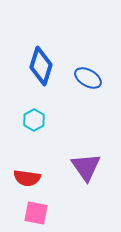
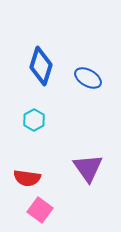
purple triangle: moved 2 px right, 1 px down
pink square: moved 4 px right, 3 px up; rotated 25 degrees clockwise
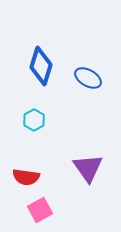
red semicircle: moved 1 px left, 1 px up
pink square: rotated 25 degrees clockwise
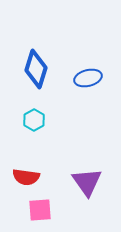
blue diamond: moved 5 px left, 3 px down
blue ellipse: rotated 44 degrees counterclockwise
purple triangle: moved 1 px left, 14 px down
pink square: rotated 25 degrees clockwise
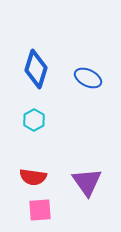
blue ellipse: rotated 40 degrees clockwise
red semicircle: moved 7 px right
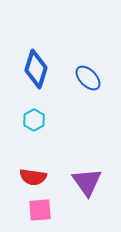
blue ellipse: rotated 20 degrees clockwise
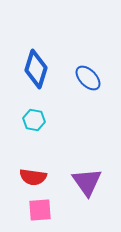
cyan hexagon: rotated 20 degrees counterclockwise
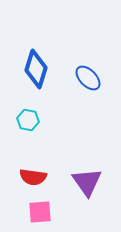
cyan hexagon: moved 6 px left
pink square: moved 2 px down
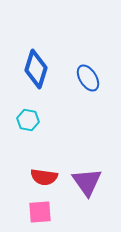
blue ellipse: rotated 12 degrees clockwise
red semicircle: moved 11 px right
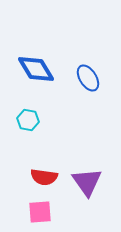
blue diamond: rotated 48 degrees counterclockwise
